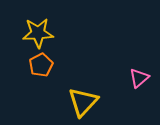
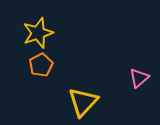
yellow star: rotated 16 degrees counterclockwise
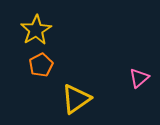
yellow star: moved 2 px left, 3 px up; rotated 12 degrees counterclockwise
yellow triangle: moved 7 px left, 3 px up; rotated 12 degrees clockwise
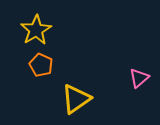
orange pentagon: rotated 20 degrees counterclockwise
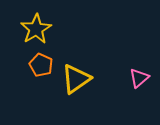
yellow star: moved 1 px up
yellow triangle: moved 20 px up
